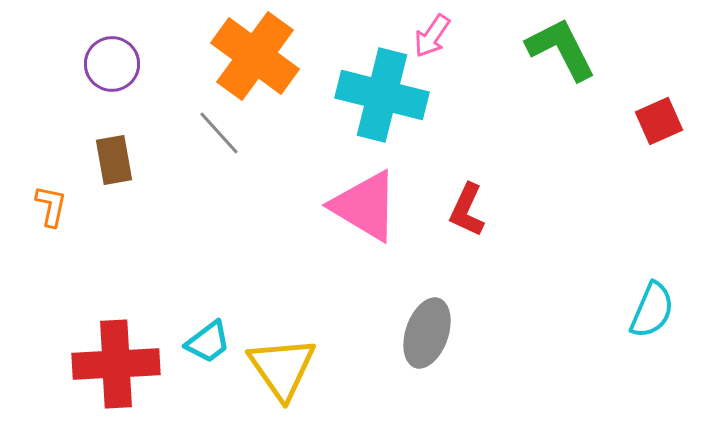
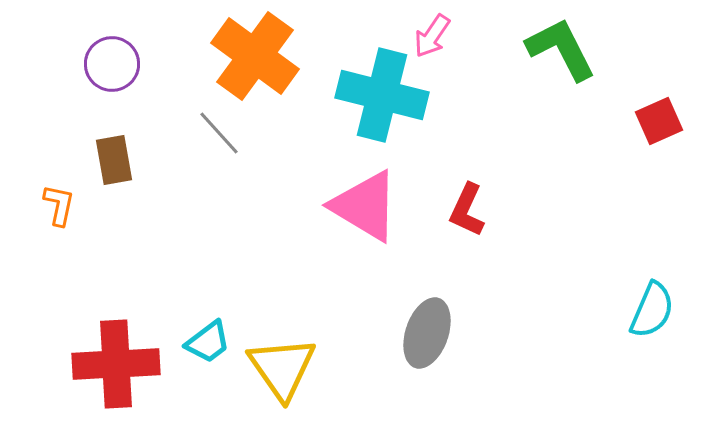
orange L-shape: moved 8 px right, 1 px up
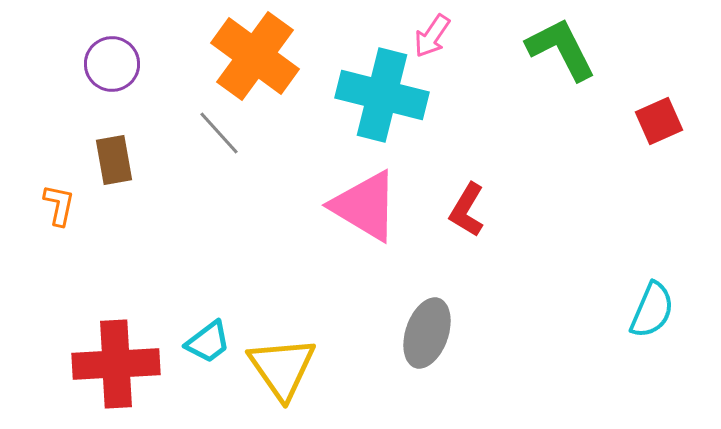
red L-shape: rotated 6 degrees clockwise
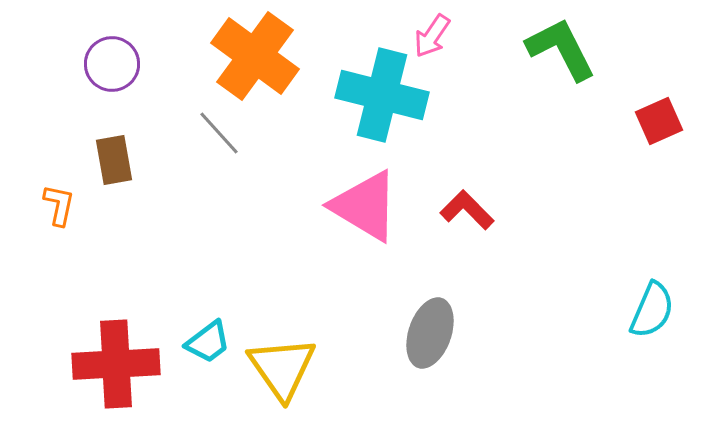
red L-shape: rotated 104 degrees clockwise
gray ellipse: moved 3 px right
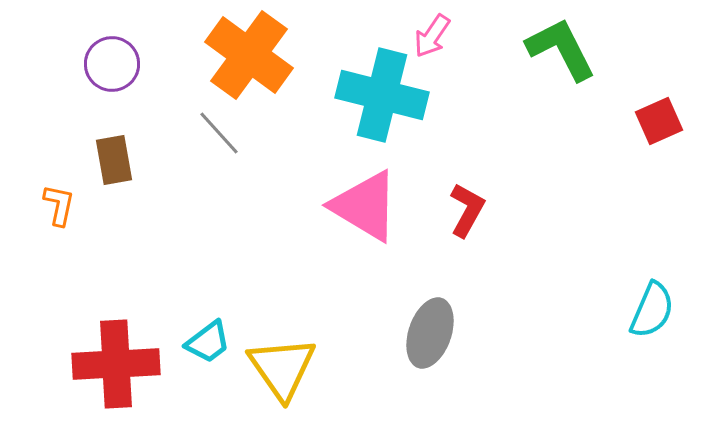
orange cross: moved 6 px left, 1 px up
red L-shape: rotated 74 degrees clockwise
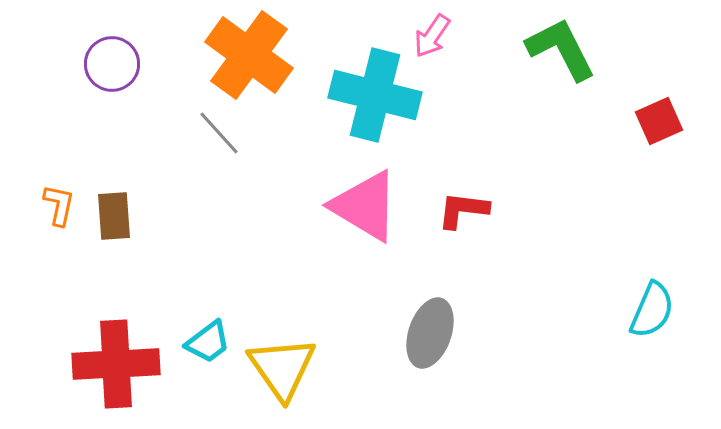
cyan cross: moved 7 px left
brown rectangle: moved 56 px down; rotated 6 degrees clockwise
red L-shape: moved 4 px left; rotated 112 degrees counterclockwise
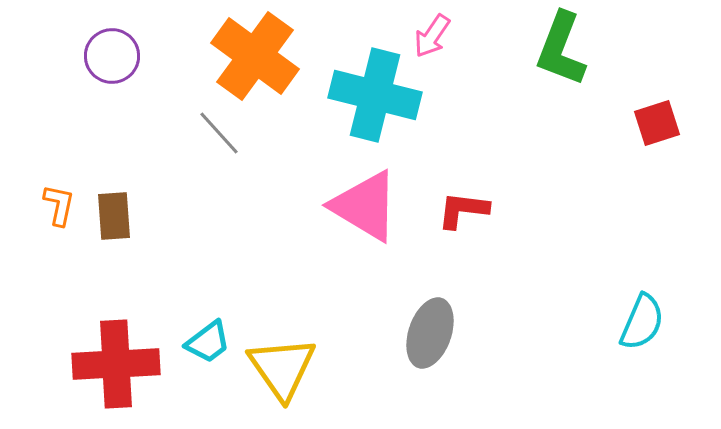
green L-shape: rotated 132 degrees counterclockwise
orange cross: moved 6 px right, 1 px down
purple circle: moved 8 px up
red square: moved 2 px left, 2 px down; rotated 6 degrees clockwise
cyan semicircle: moved 10 px left, 12 px down
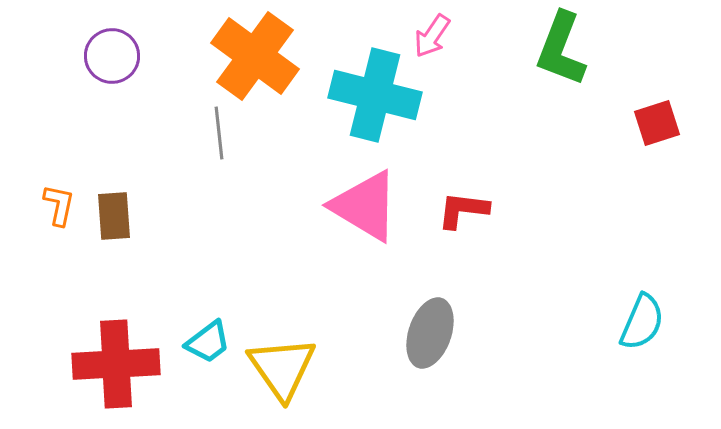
gray line: rotated 36 degrees clockwise
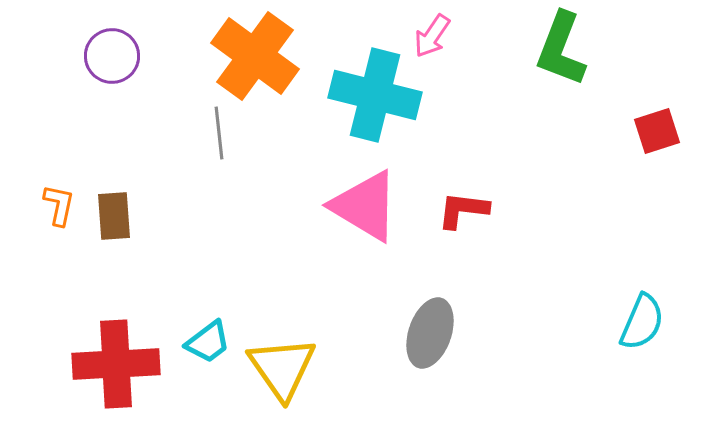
red square: moved 8 px down
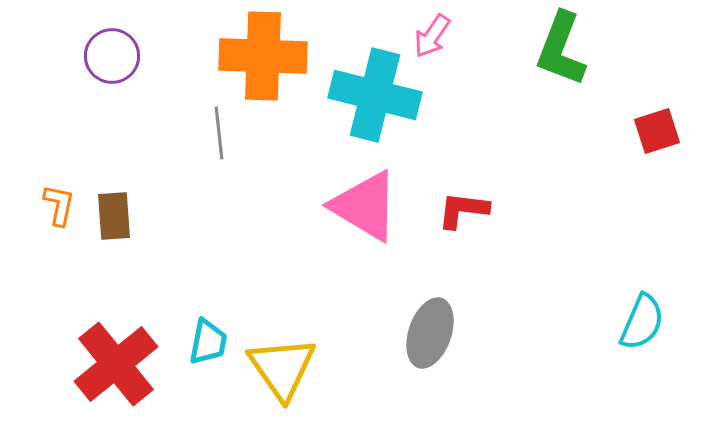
orange cross: moved 8 px right; rotated 34 degrees counterclockwise
cyan trapezoid: rotated 42 degrees counterclockwise
red cross: rotated 36 degrees counterclockwise
